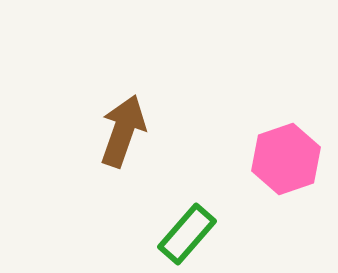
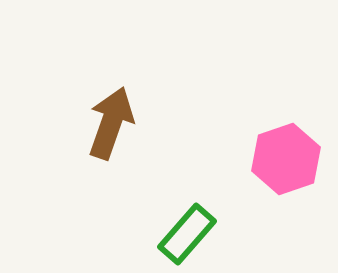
brown arrow: moved 12 px left, 8 px up
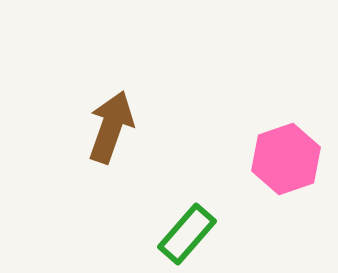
brown arrow: moved 4 px down
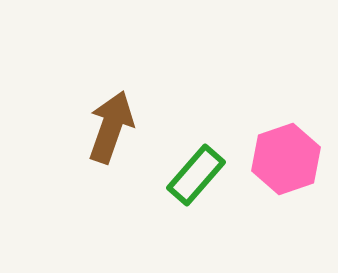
green rectangle: moved 9 px right, 59 px up
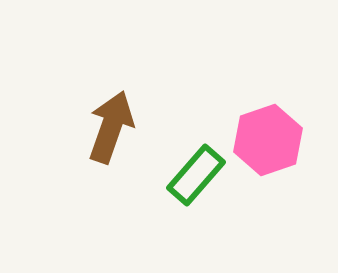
pink hexagon: moved 18 px left, 19 px up
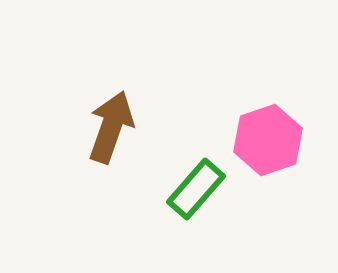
green rectangle: moved 14 px down
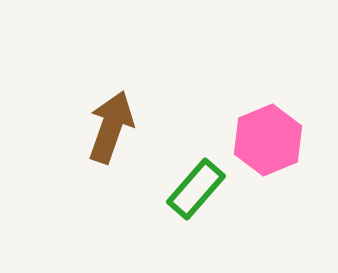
pink hexagon: rotated 4 degrees counterclockwise
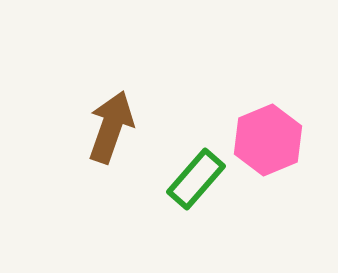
green rectangle: moved 10 px up
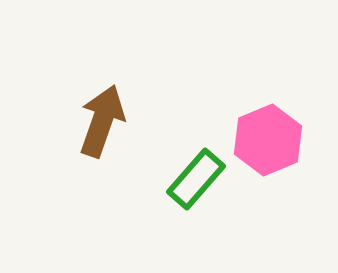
brown arrow: moved 9 px left, 6 px up
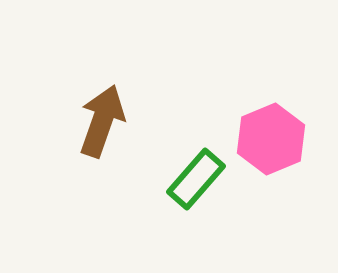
pink hexagon: moved 3 px right, 1 px up
